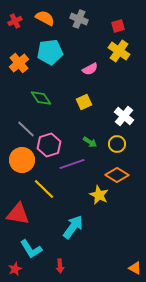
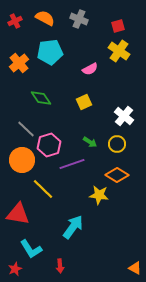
yellow line: moved 1 px left
yellow star: rotated 18 degrees counterclockwise
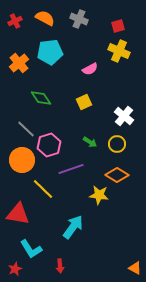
yellow cross: rotated 10 degrees counterclockwise
purple line: moved 1 px left, 5 px down
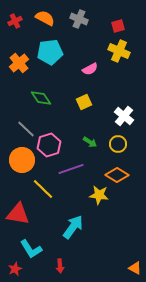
yellow circle: moved 1 px right
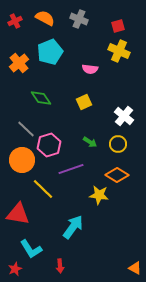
cyan pentagon: rotated 15 degrees counterclockwise
pink semicircle: rotated 35 degrees clockwise
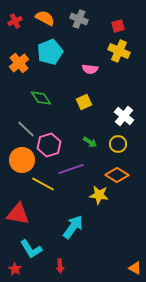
yellow line: moved 5 px up; rotated 15 degrees counterclockwise
red star: rotated 16 degrees counterclockwise
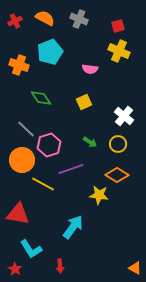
orange cross: moved 2 px down; rotated 30 degrees counterclockwise
